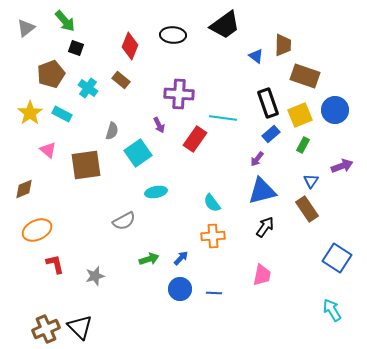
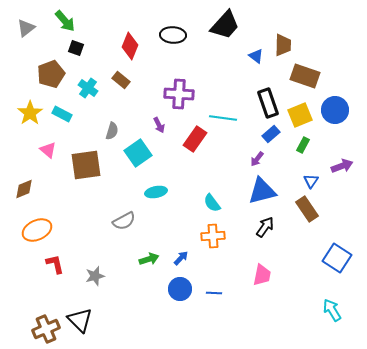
black trapezoid at (225, 25): rotated 12 degrees counterclockwise
black triangle at (80, 327): moved 7 px up
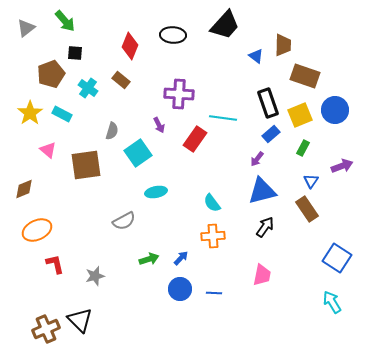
black square at (76, 48): moved 1 px left, 5 px down; rotated 14 degrees counterclockwise
green rectangle at (303, 145): moved 3 px down
cyan arrow at (332, 310): moved 8 px up
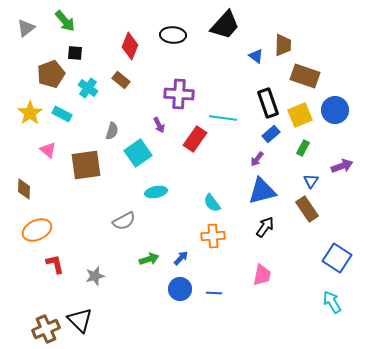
brown diamond at (24, 189): rotated 65 degrees counterclockwise
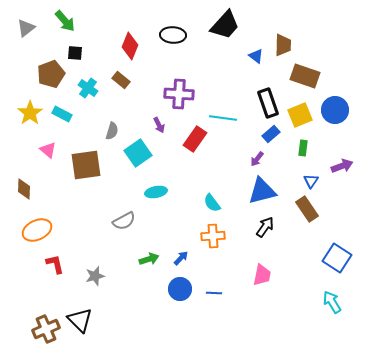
green rectangle at (303, 148): rotated 21 degrees counterclockwise
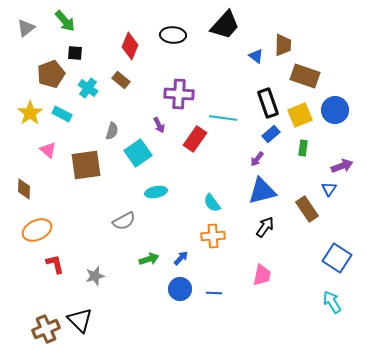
blue triangle at (311, 181): moved 18 px right, 8 px down
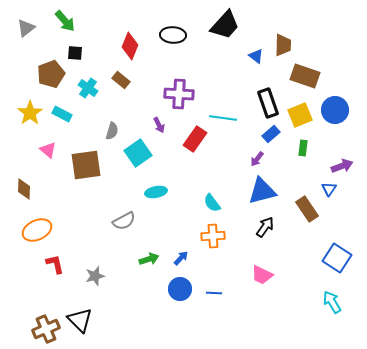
pink trapezoid at (262, 275): rotated 105 degrees clockwise
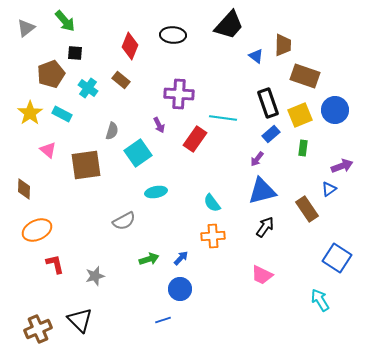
black trapezoid at (225, 25): moved 4 px right
blue triangle at (329, 189): rotated 21 degrees clockwise
blue line at (214, 293): moved 51 px left, 27 px down; rotated 21 degrees counterclockwise
cyan arrow at (332, 302): moved 12 px left, 2 px up
brown cross at (46, 329): moved 8 px left
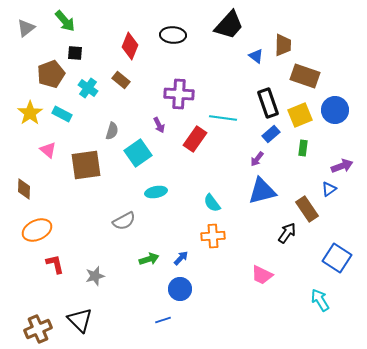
black arrow at (265, 227): moved 22 px right, 6 px down
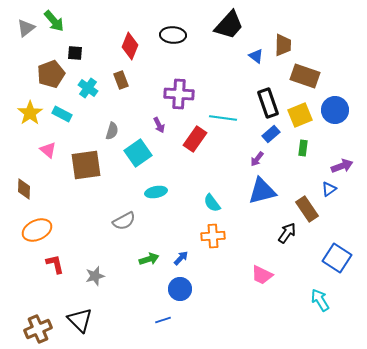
green arrow at (65, 21): moved 11 px left
brown rectangle at (121, 80): rotated 30 degrees clockwise
